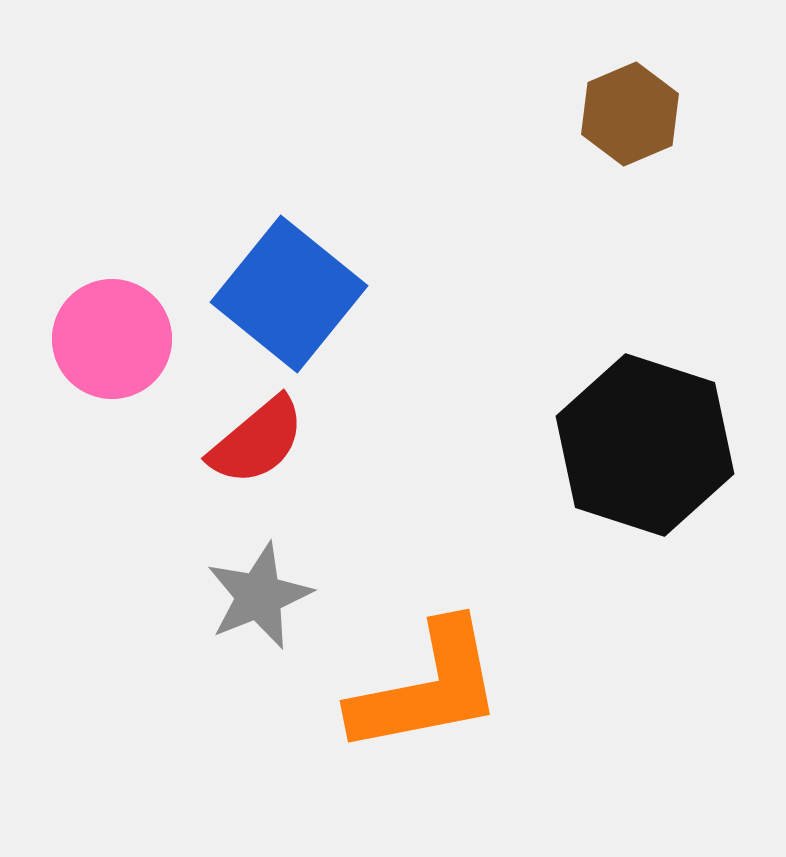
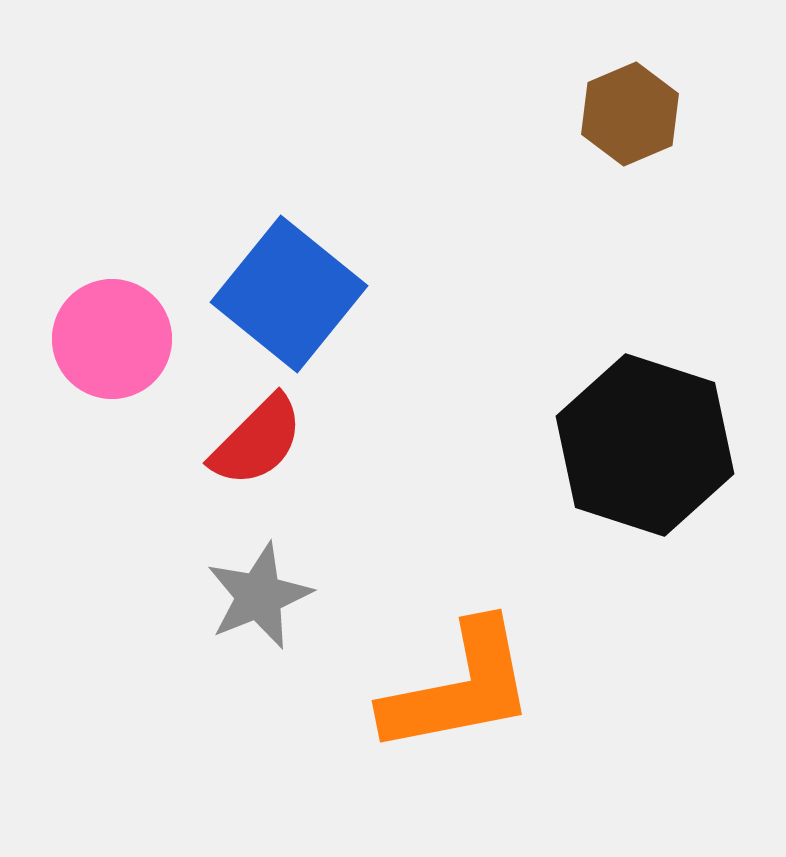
red semicircle: rotated 5 degrees counterclockwise
orange L-shape: moved 32 px right
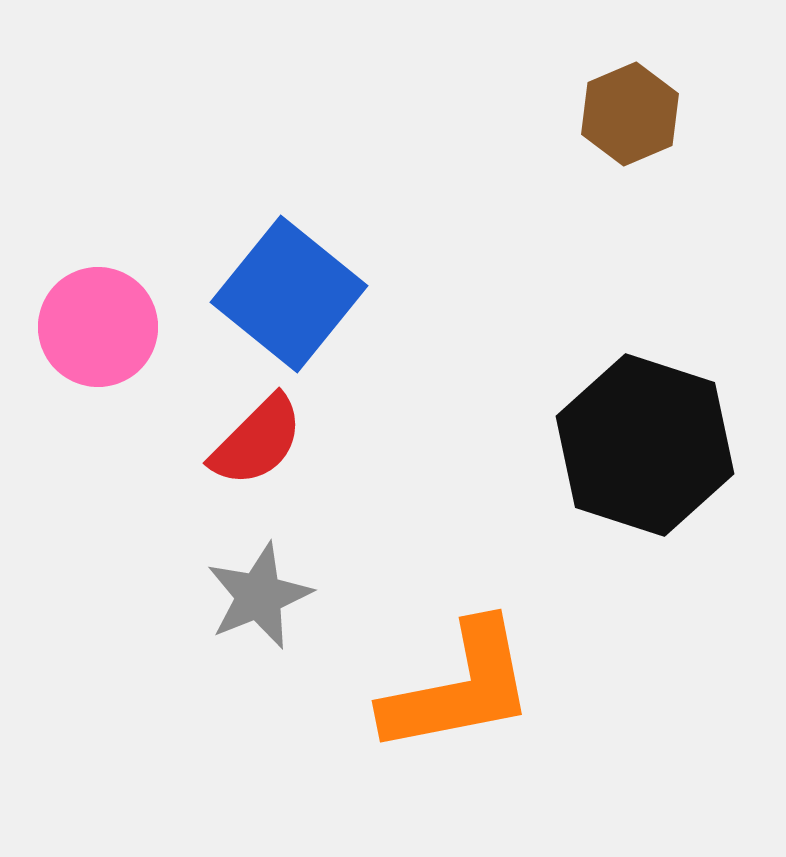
pink circle: moved 14 px left, 12 px up
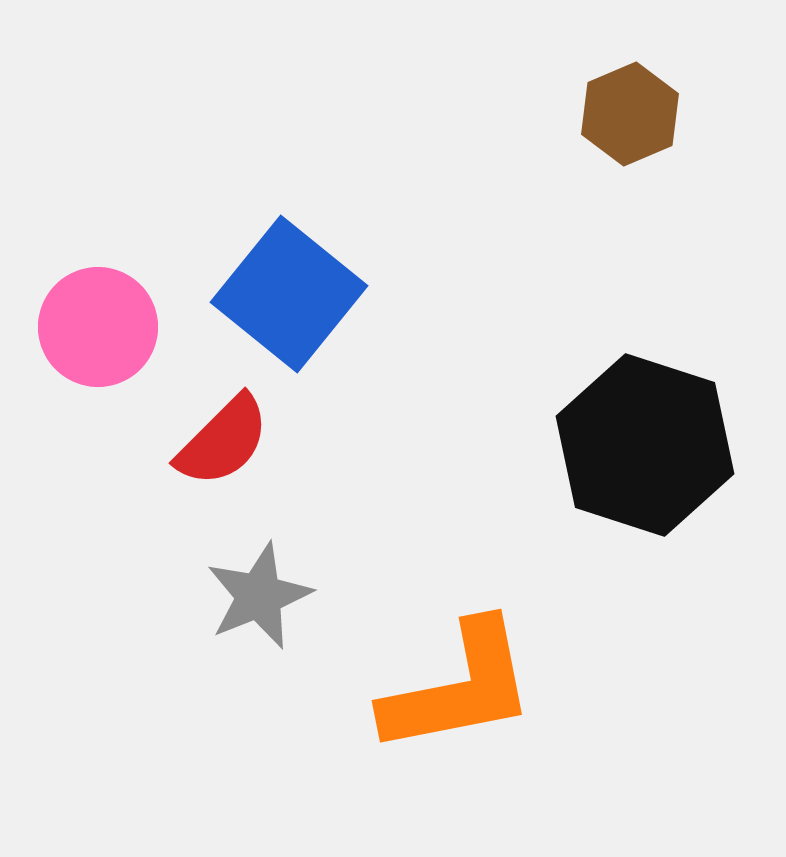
red semicircle: moved 34 px left
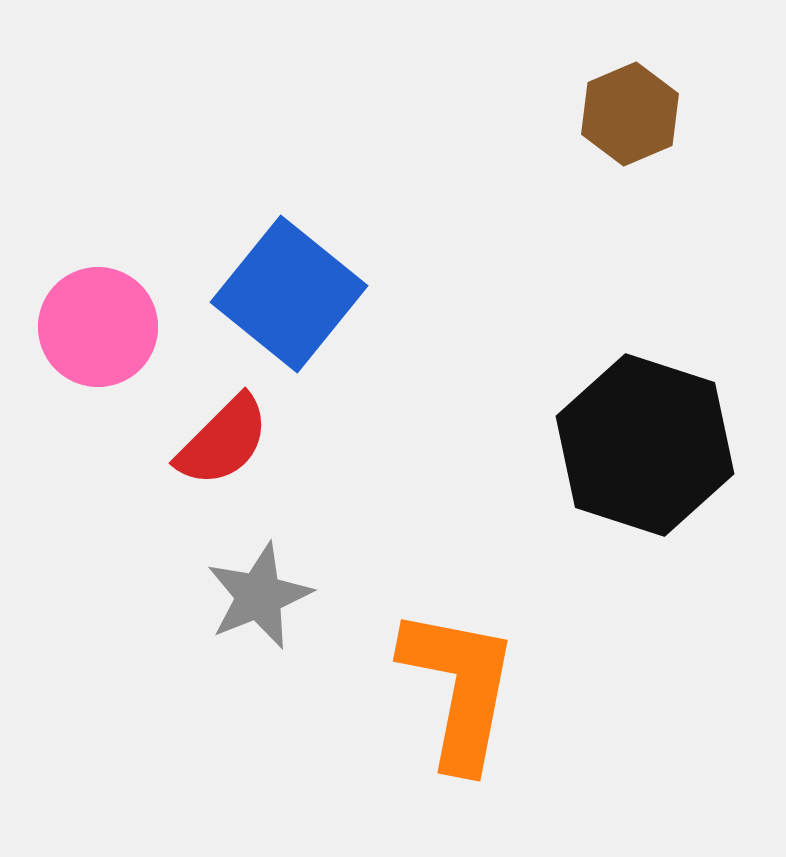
orange L-shape: rotated 68 degrees counterclockwise
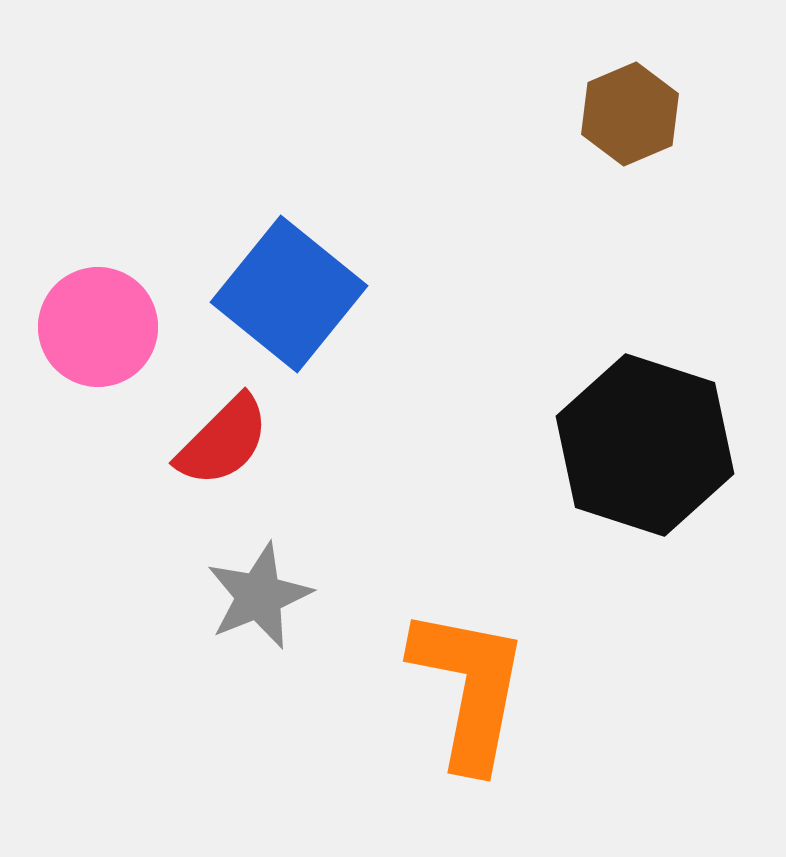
orange L-shape: moved 10 px right
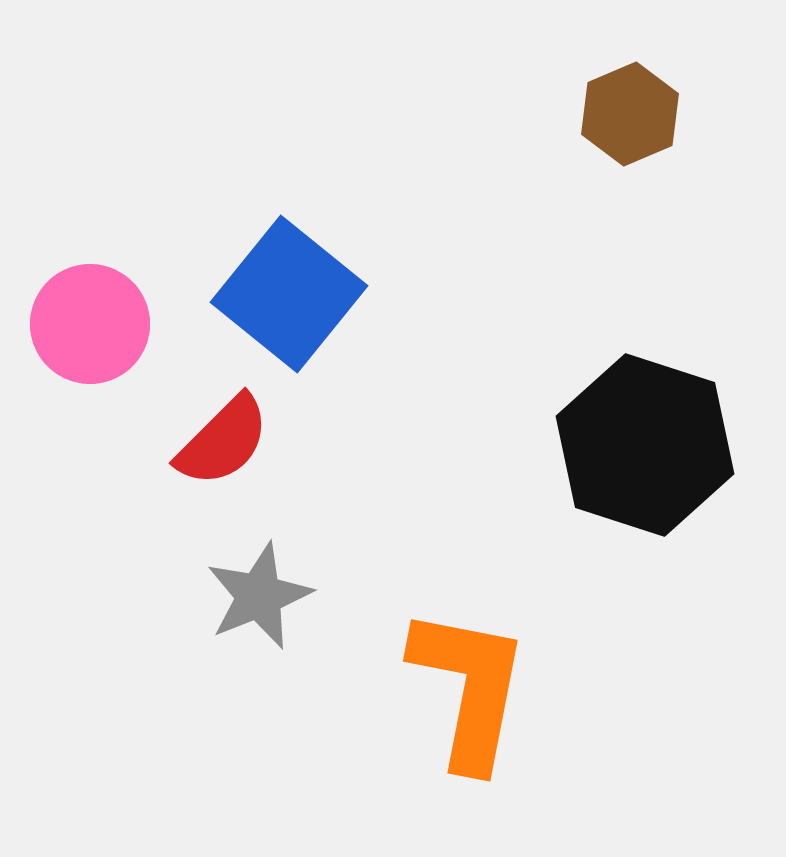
pink circle: moved 8 px left, 3 px up
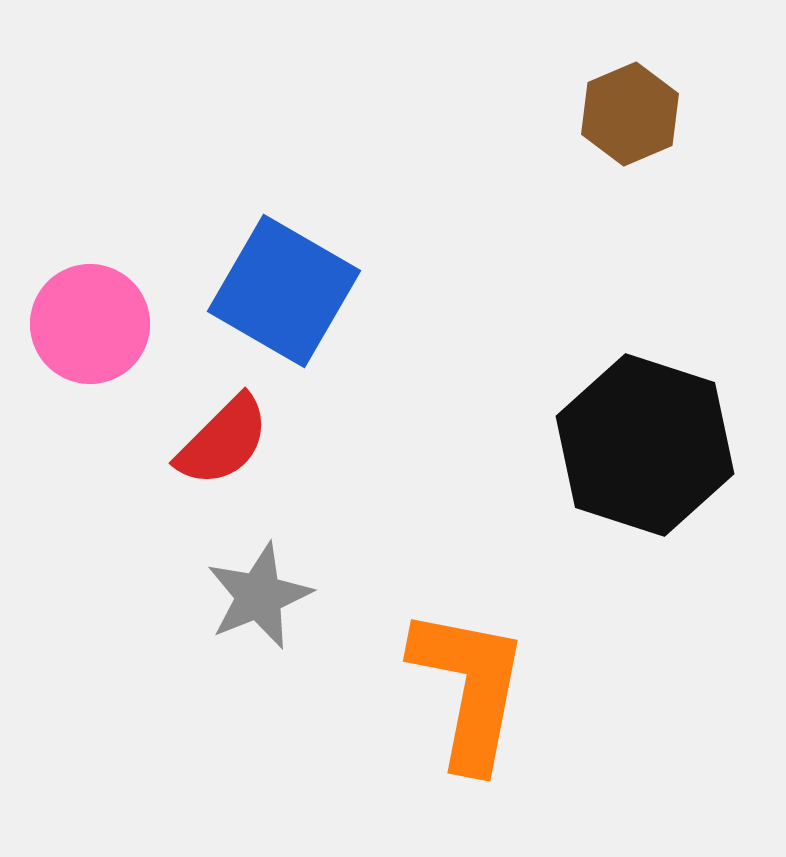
blue square: moved 5 px left, 3 px up; rotated 9 degrees counterclockwise
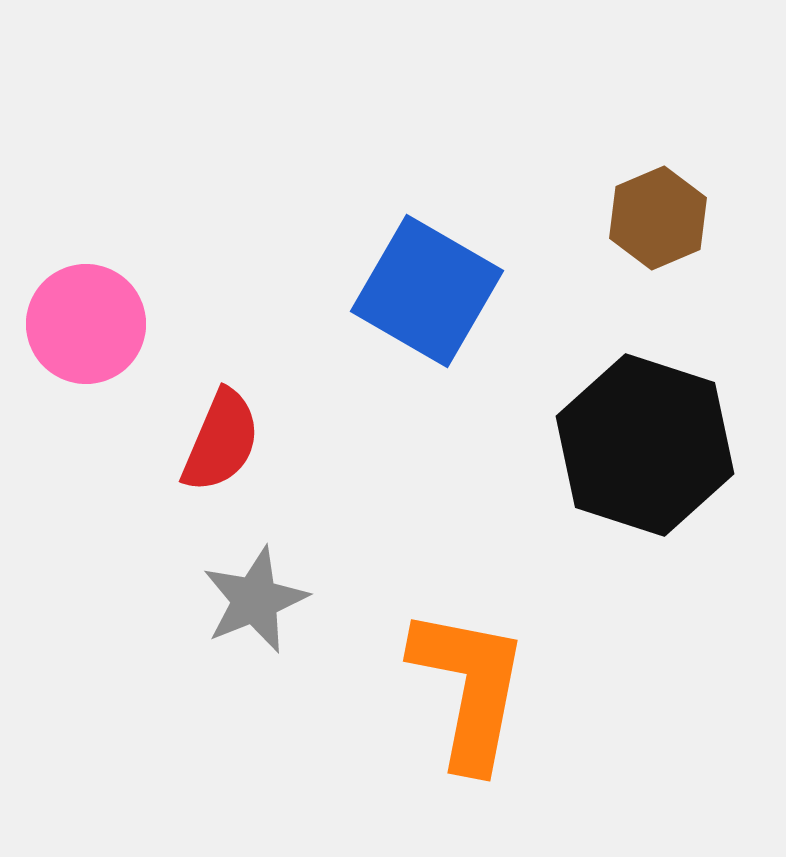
brown hexagon: moved 28 px right, 104 px down
blue square: moved 143 px right
pink circle: moved 4 px left
red semicircle: moved 2 px left; rotated 22 degrees counterclockwise
gray star: moved 4 px left, 4 px down
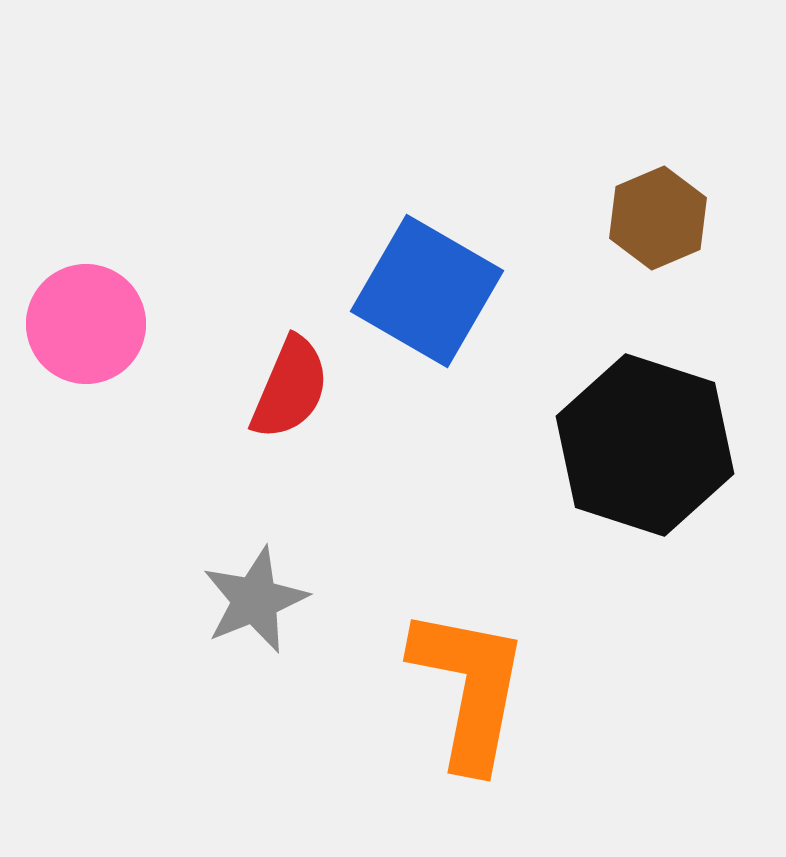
red semicircle: moved 69 px right, 53 px up
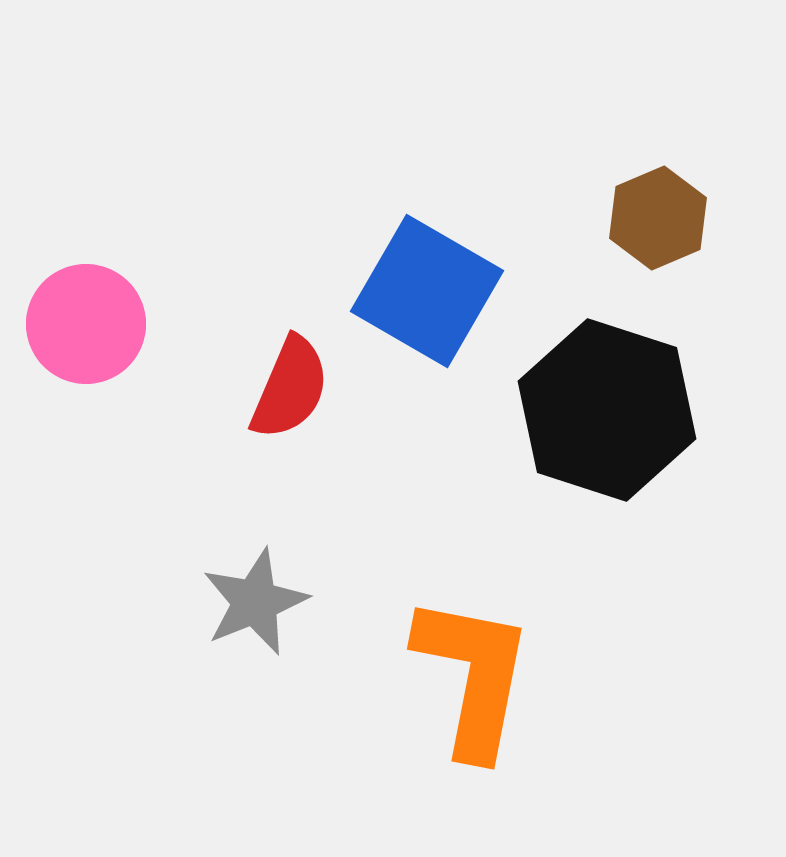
black hexagon: moved 38 px left, 35 px up
gray star: moved 2 px down
orange L-shape: moved 4 px right, 12 px up
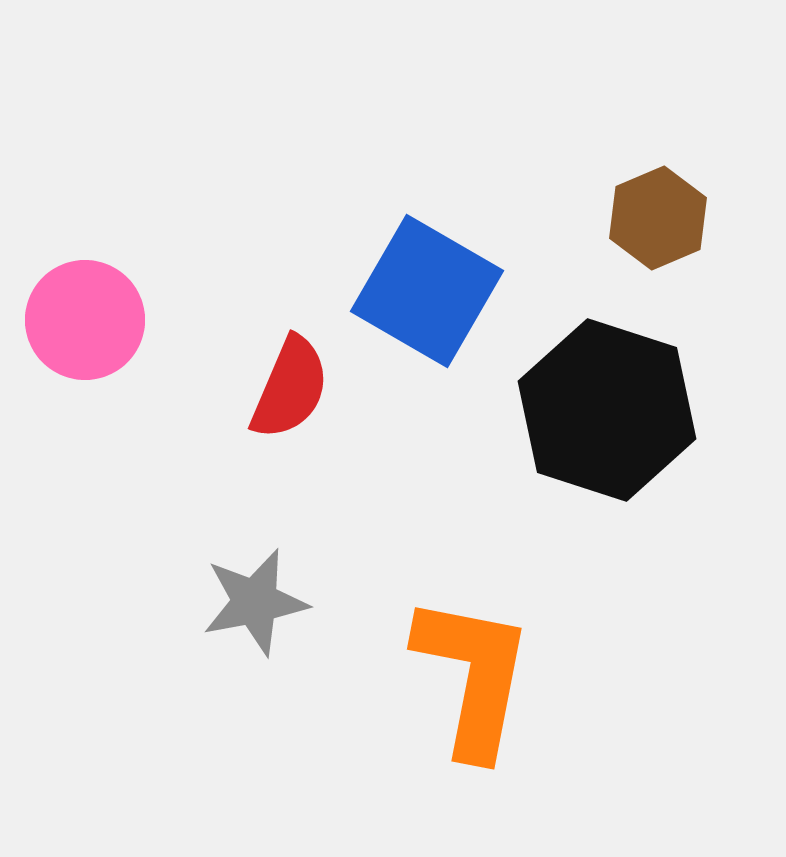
pink circle: moved 1 px left, 4 px up
gray star: rotated 11 degrees clockwise
